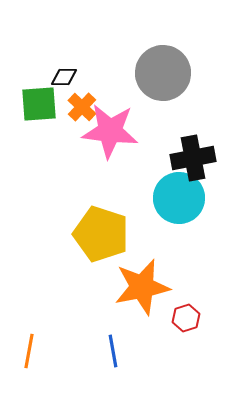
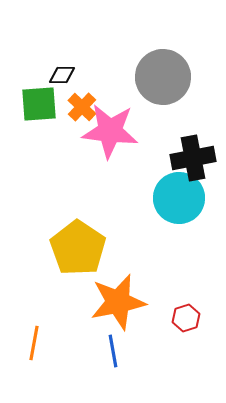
gray circle: moved 4 px down
black diamond: moved 2 px left, 2 px up
yellow pentagon: moved 23 px left, 14 px down; rotated 16 degrees clockwise
orange star: moved 24 px left, 15 px down
orange line: moved 5 px right, 8 px up
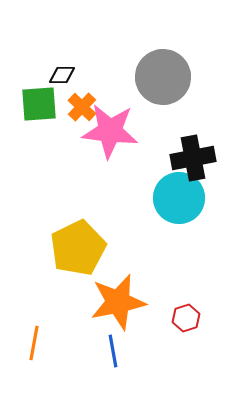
yellow pentagon: rotated 12 degrees clockwise
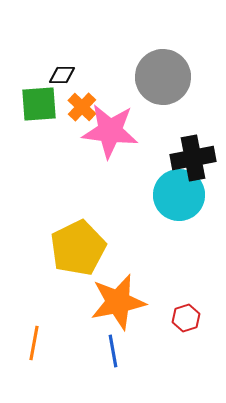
cyan circle: moved 3 px up
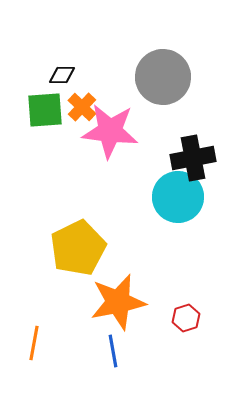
green square: moved 6 px right, 6 px down
cyan circle: moved 1 px left, 2 px down
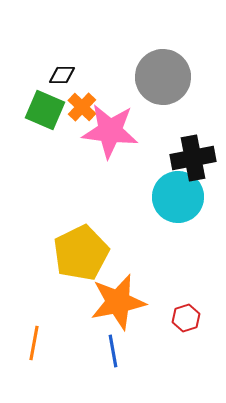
green square: rotated 27 degrees clockwise
yellow pentagon: moved 3 px right, 5 px down
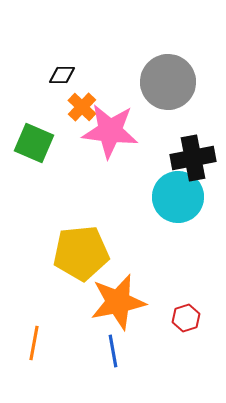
gray circle: moved 5 px right, 5 px down
green square: moved 11 px left, 33 px down
yellow pentagon: rotated 20 degrees clockwise
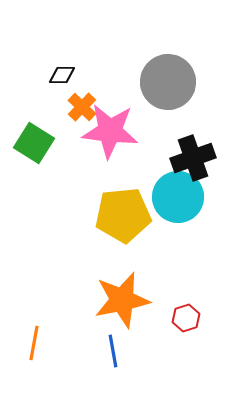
green square: rotated 9 degrees clockwise
black cross: rotated 9 degrees counterclockwise
yellow pentagon: moved 42 px right, 38 px up
orange star: moved 4 px right, 2 px up
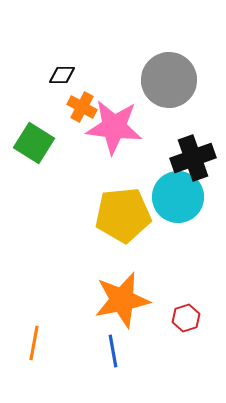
gray circle: moved 1 px right, 2 px up
orange cross: rotated 16 degrees counterclockwise
pink star: moved 4 px right, 4 px up
